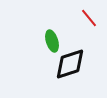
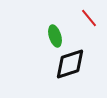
green ellipse: moved 3 px right, 5 px up
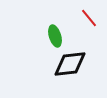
black diamond: rotated 12 degrees clockwise
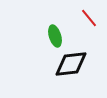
black diamond: moved 1 px right
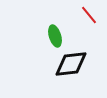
red line: moved 3 px up
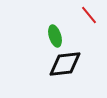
black diamond: moved 6 px left
